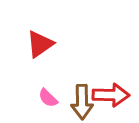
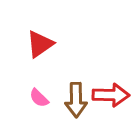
pink semicircle: moved 9 px left
brown arrow: moved 6 px left, 2 px up
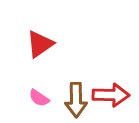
pink semicircle: rotated 10 degrees counterclockwise
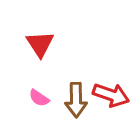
red triangle: rotated 28 degrees counterclockwise
red arrow: rotated 18 degrees clockwise
